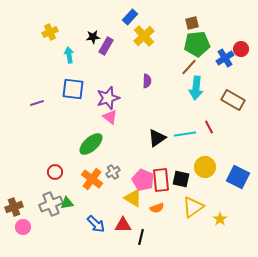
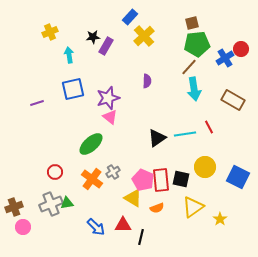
cyan arrow at (196, 88): moved 2 px left, 1 px down; rotated 15 degrees counterclockwise
blue square at (73, 89): rotated 20 degrees counterclockwise
blue arrow at (96, 224): moved 3 px down
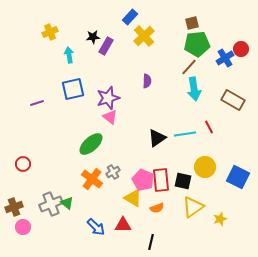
red circle at (55, 172): moved 32 px left, 8 px up
black square at (181, 179): moved 2 px right, 2 px down
green triangle at (67, 203): rotated 48 degrees clockwise
yellow star at (220, 219): rotated 16 degrees clockwise
black line at (141, 237): moved 10 px right, 5 px down
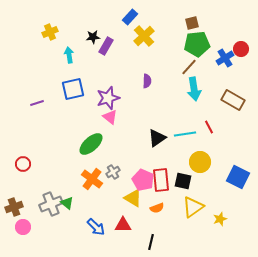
yellow circle at (205, 167): moved 5 px left, 5 px up
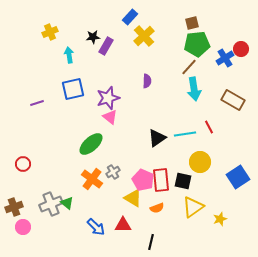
blue square at (238, 177): rotated 30 degrees clockwise
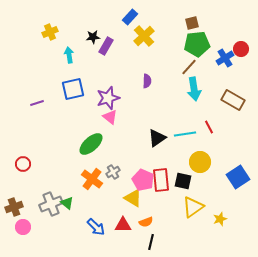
orange semicircle at (157, 208): moved 11 px left, 14 px down
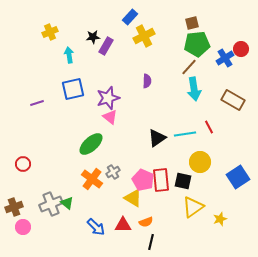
yellow cross at (144, 36): rotated 15 degrees clockwise
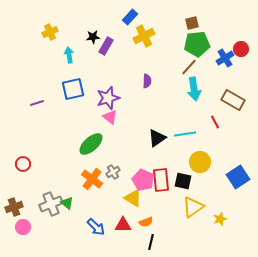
red line at (209, 127): moved 6 px right, 5 px up
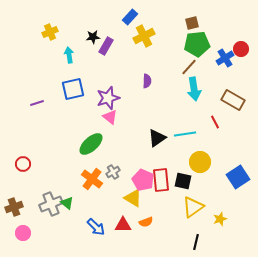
pink circle at (23, 227): moved 6 px down
black line at (151, 242): moved 45 px right
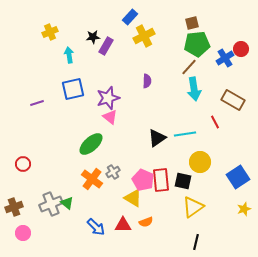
yellow star at (220, 219): moved 24 px right, 10 px up
